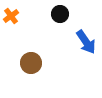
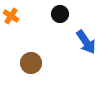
orange cross: rotated 21 degrees counterclockwise
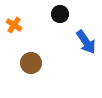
orange cross: moved 3 px right, 9 px down
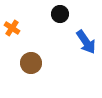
orange cross: moved 2 px left, 3 px down
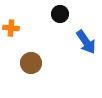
orange cross: moved 1 px left; rotated 28 degrees counterclockwise
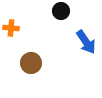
black circle: moved 1 px right, 3 px up
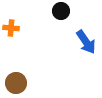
brown circle: moved 15 px left, 20 px down
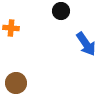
blue arrow: moved 2 px down
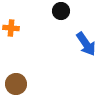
brown circle: moved 1 px down
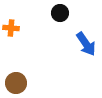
black circle: moved 1 px left, 2 px down
brown circle: moved 1 px up
